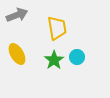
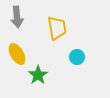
gray arrow: moved 2 px down; rotated 105 degrees clockwise
green star: moved 16 px left, 15 px down
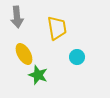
yellow ellipse: moved 7 px right
green star: rotated 18 degrees counterclockwise
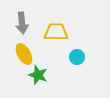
gray arrow: moved 5 px right, 6 px down
yellow trapezoid: moved 1 px left, 4 px down; rotated 80 degrees counterclockwise
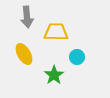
gray arrow: moved 5 px right, 6 px up
green star: moved 16 px right; rotated 18 degrees clockwise
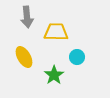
yellow ellipse: moved 3 px down
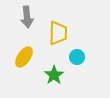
yellow trapezoid: moved 2 px right, 1 px down; rotated 90 degrees clockwise
yellow ellipse: rotated 65 degrees clockwise
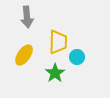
yellow trapezoid: moved 9 px down
yellow ellipse: moved 2 px up
green star: moved 1 px right, 2 px up
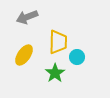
gray arrow: rotated 75 degrees clockwise
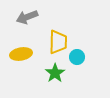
yellow ellipse: moved 3 px left, 1 px up; rotated 45 degrees clockwise
